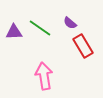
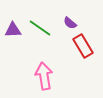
purple triangle: moved 1 px left, 2 px up
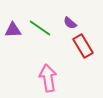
pink arrow: moved 4 px right, 2 px down
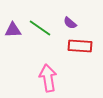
red rectangle: moved 3 px left; rotated 55 degrees counterclockwise
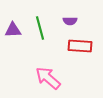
purple semicircle: moved 2 px up; rotated 40 degrees counterclockwise
green line: rotated 40 degrees clockwise
pink arrow: rotated 40 degrees counterclockwise
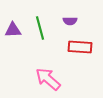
red rectangle: moved 1 px down
pink arrow: moved 1 px down
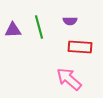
green line: moved 1 px left, 1 px up
pink arrow: moved 21 px right
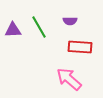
green line: rotated 15 degrees counterclockwise
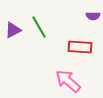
purple semicircle: moved 23 px right, 5 px up
purple triangle: rotated 24 degrees counterclockwise
pink arrow: moved 1 px left, 2 px down
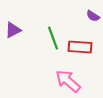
purple semicircle: rotated 32 degrees clockwise
green line: moved 14 px right, 11 px down; rotated 10 degrees clockwise
